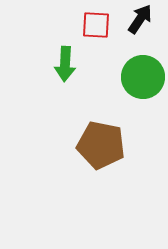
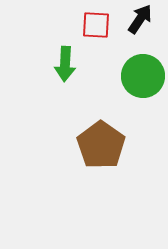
green circle: moved 1 px up
brown pentagon: rotated 24 degrees clockwise
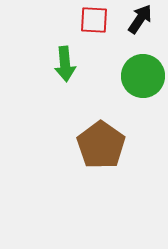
red square: moved 2 px left, 5 px up
green arrow: rotated 8 degrees counterclockwise
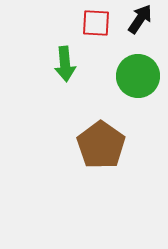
red square: moved 2 px right, 3 px down
green circle: moved 5 px left
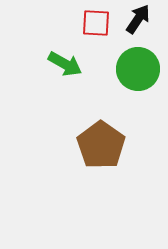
black arrow: moved 2 px left
green arrow: rotated 56 degrees counterclockwise
green circle: moved 7 px up
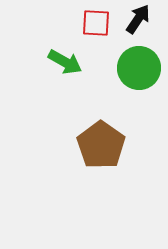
green arrow: moved 2 px up
green circle: moved 1 px right, 1 px up
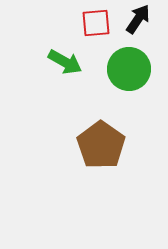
red square: rotated 8 degrees counterclockwise
green circle: moved 10 px left, 1 px down
